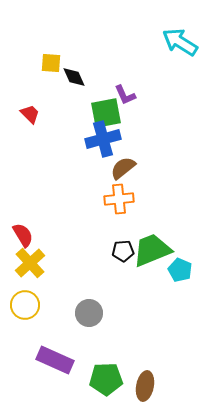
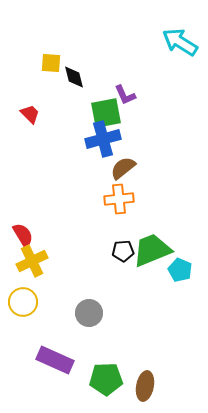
black diamond: rotated 10 degrees clockwise
yellow cross: moved 2 px right, 2 px up; rotated 16 degrees clockwise
yellow circle: moved 2 px left, 3 px up
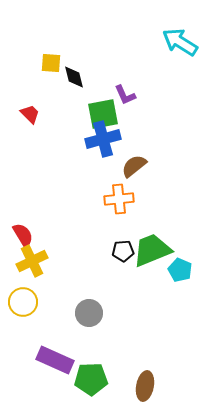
green square: moved 3 px left, 1 px down
brown semicircle: moved 11 px right, 2 px up
green pentagon: moved 15 px left
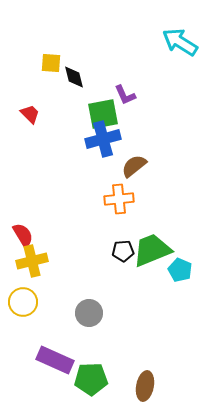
yellow cross: rotated 12 degrees clockwise
